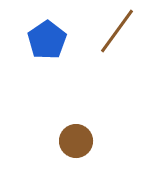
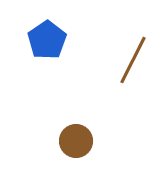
brown line: moved 16 px right, 29 px down; rotated 9 degrees counterclockwise
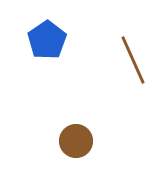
brown line: rotated 51 degrees counterclockwise
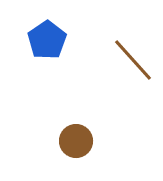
brown line: rotated 18 degrees counterclockwise
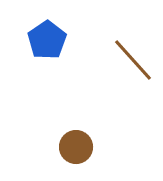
brown circle: moved 6 px down
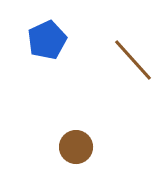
blue pentagon: rotated 9 degrees clockwise
